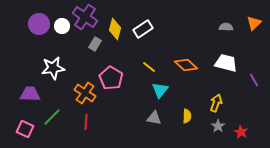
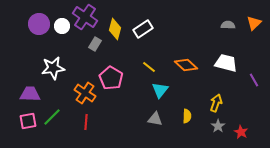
gray semicircle: moved 2 px right, 2 px up
gray triangle: moved 1 px right, 1 px down
pink square: moved 3 px right, 8 px up; rotated 36 degrees counterclockwise
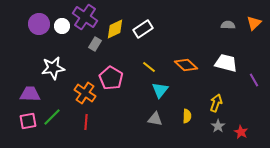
yellow diamond: rotated 50 degrees clockwise
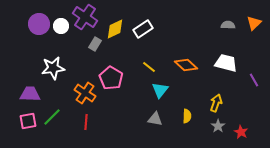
white circle: moved 1 px left
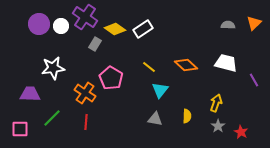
yellow diamond: rotated 60 degrees clockwise
green line: moved 1 px down
pink square: moved 8 px left, 8 px down; rotated 12 degrees clockwise
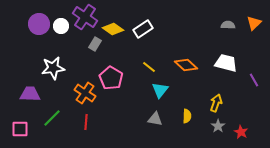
yellow diamond: moved 2 px left
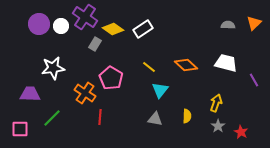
red line: moved 14 px right, 5 px up
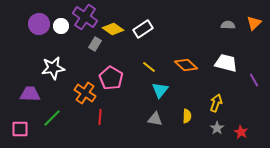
gray star: moved 1 px left, 2 px down
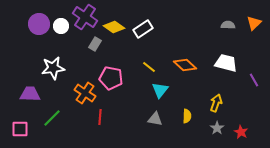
yellow diamond: moved 1 px right, 2 px up
orange diamond: moved 1 px left
pink pentagon: rotated 20 degrees counterclockwise
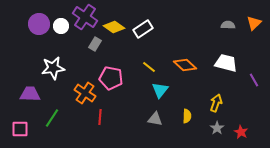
green line: rotated 12 degrees counterclockwise
